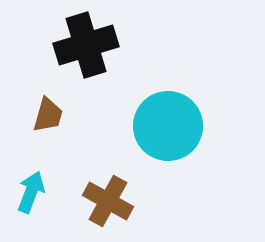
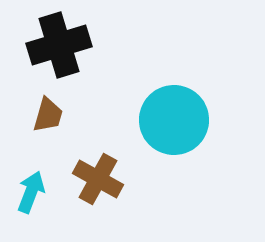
black cross: moved 27 px left
cyan circle: moved 6 px right, 6 px up
brown cross: moved 10 px left, 22 px up
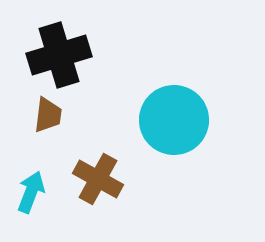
black cross: moved 10 px down
brown trapezoid: rotated 9 degrees counterclockwise
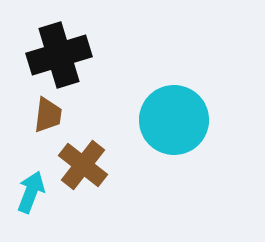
brown cross: moved 15 px left, 14 px up; rotated 9 degrees clockwise
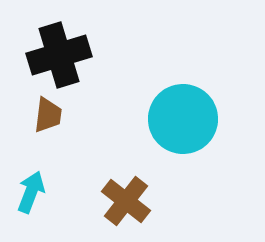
cyan circle: moved 9 px right, 1 px up
brown cross: moved 43 px right, 36 px down
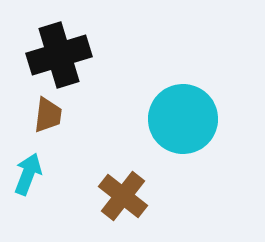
cyan arrow: moved 3 px left, 18 px up
brown cross: moved 3 px left, 5 px up
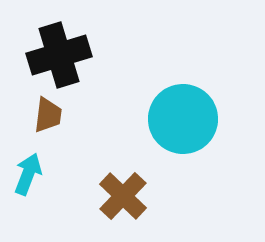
brown cross: rotated 6 degrees clockwise
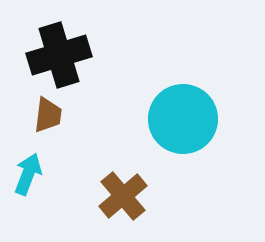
brown cross: rotated 6 degrees clockwise
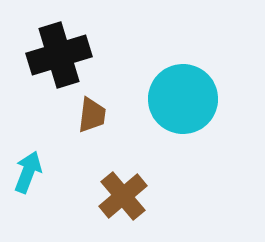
brown trapezoid: moved 44 px right
cyan circle: moved 20 px up
cyan arrow: moved 2 px up
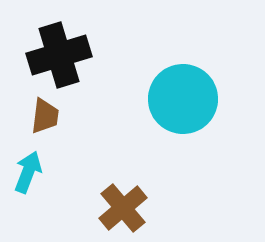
brown trapezoid: moved 47 px left, 1 px down
brown cross: moved 12 px down
